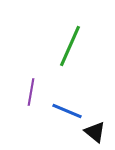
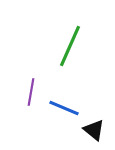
blue line: moved 3 px left, 3 px up
black triangle: moved 1 px left, 2 px up
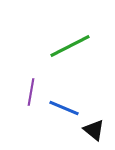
green line: rotated 39 degrees clockwise
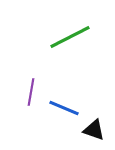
green line: moved 9 px up
black triangle: rotated 20 degrees counterclockwise
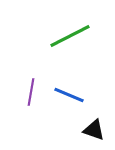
green line: moved 1 px up
blue line: moved 5 px right, 13 px up
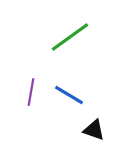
green line: moved 1 px down; rotated 9 degrees counterclockwise
blue line: rotated 8 degrees clockwise
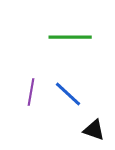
green line: rotated 36 degrees clockwise
blue line: moved 1 px left, 1 px up; rotated 12 degrees clockwise
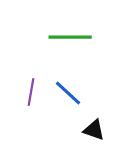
blue line: moved 1 px up
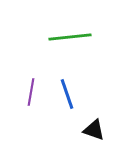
green line: rotated 6 degrees counterclockwise
blue line: moved 1 px left, 1 px down; rotated 28 degrees clockwise
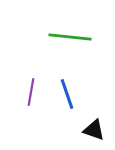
green line: rotated 12 degrees clockwise
